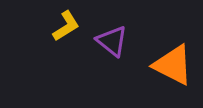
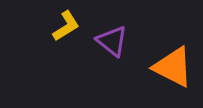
orange triangle: moved 2 px down
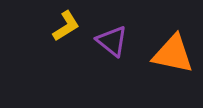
orange triangle: moved 13 px up; rotated 15 degrees counterclockwise
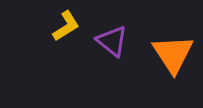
orange triangle: rotated 45 degrees clockwise
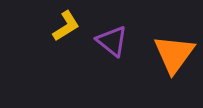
orange triangle: moved 1 px right; rotated 9 degrees clockwise
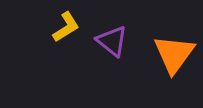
yellow L-shape: moved 1 px down
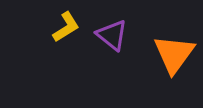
purple triangle: moved 6 px up
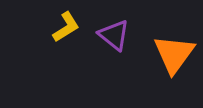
purple triangle: moved 2 px right
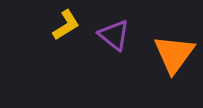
yellow L-shape: moved 2 px up
